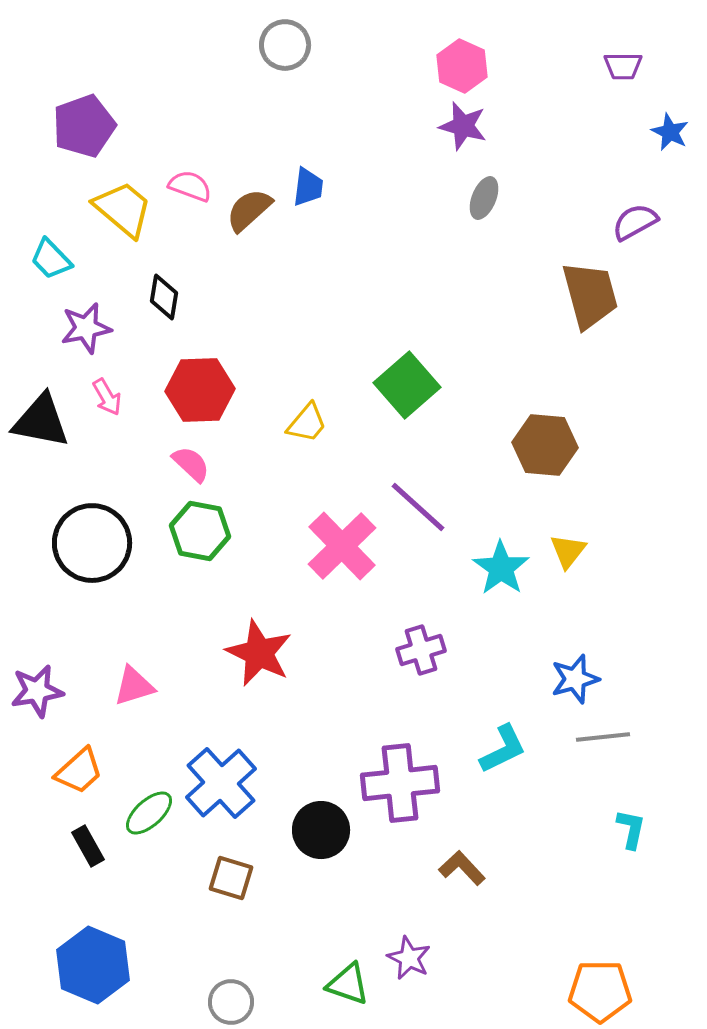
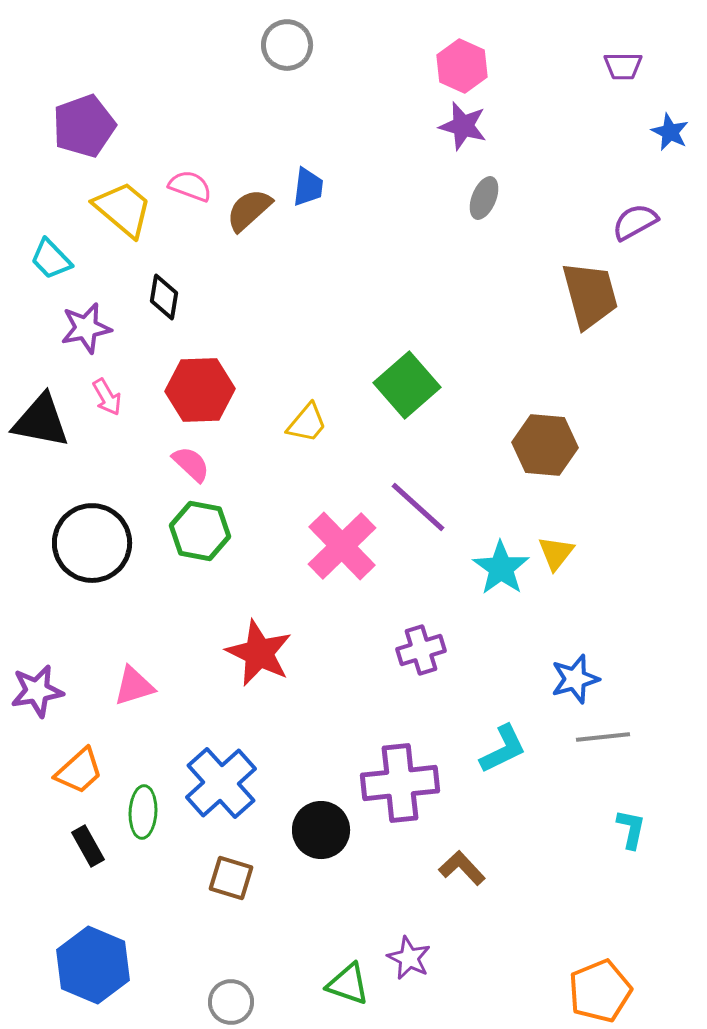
gray circle at (285, 45): moved 2 px right
yellow triangle at (568, 551): moved 12 px left, 2 px down
green ellipse at (149, 813): moved 6 px left, 1 px up; rotated 45 degrees counterclockwise
orange pentagon at (600, 991): rotated 22 degrees counterclockwise
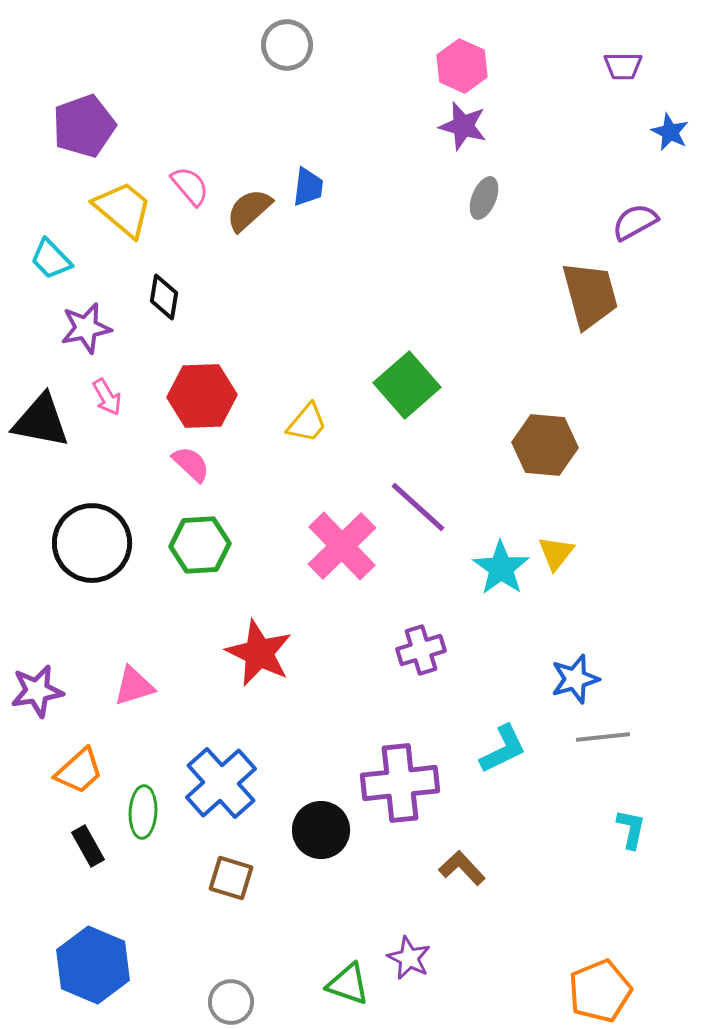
pink semicircle at (190, 186): rotated 30 degrees clockwise
red hexagon at (200, 390): moved 2 px right, 6 px down
green hexagon at (200, 531): moved 14 px down; rotated 14 degrees counterclockwise
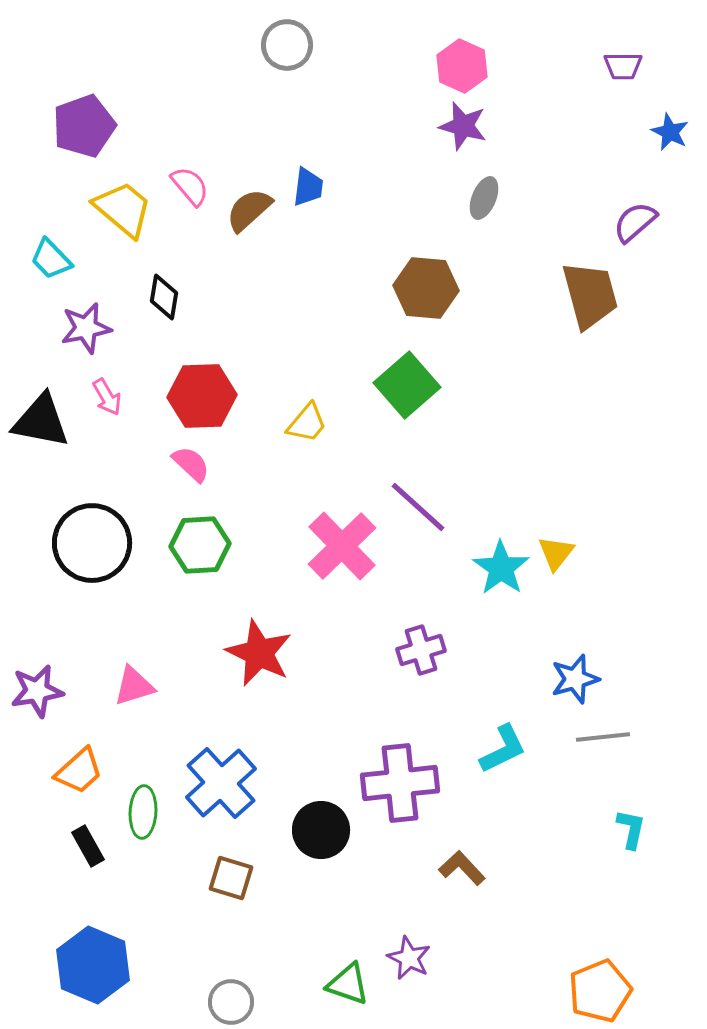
purple semicircle at (635, 222): rotated 12 degrees counterclockwise
brown hexagon at (545, 445): moved 119 px left, 157 px up
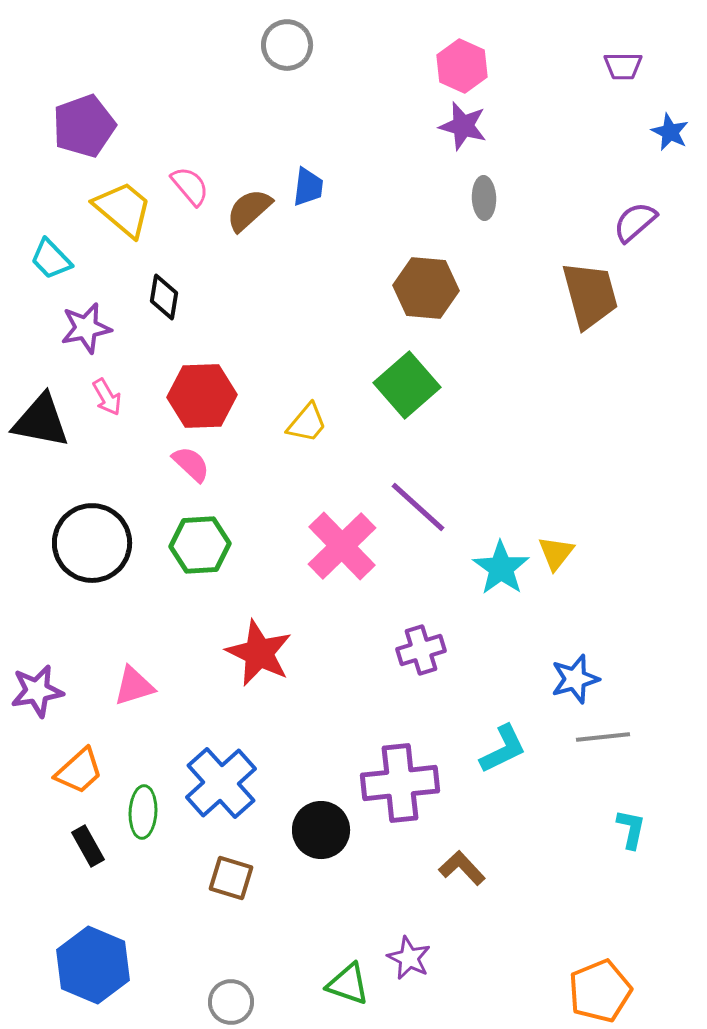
gray ellipse at (484, 198): rotated 24 degrees counterclockwise
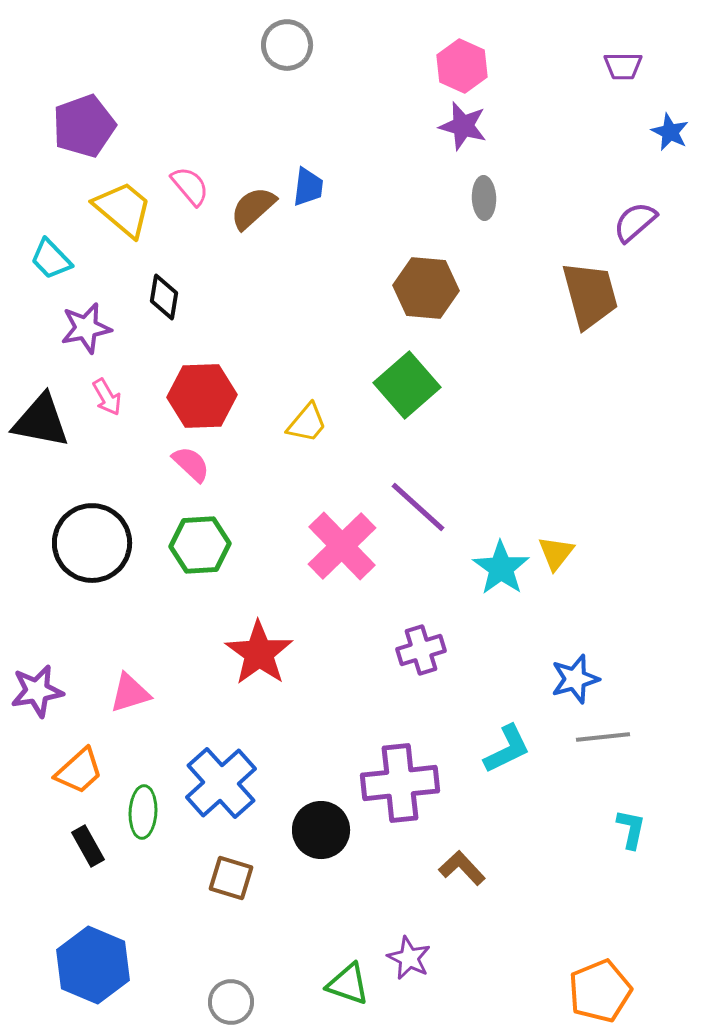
brown semicircle at (249, 210): moved 4 px right, 2 px up
red star at (259, 653): rotated 10 degrees clockwise
pink triangle at (134, 686): moved 4 px left, 7 px down
cyan L-shape at (503, 749): moved 4 px right
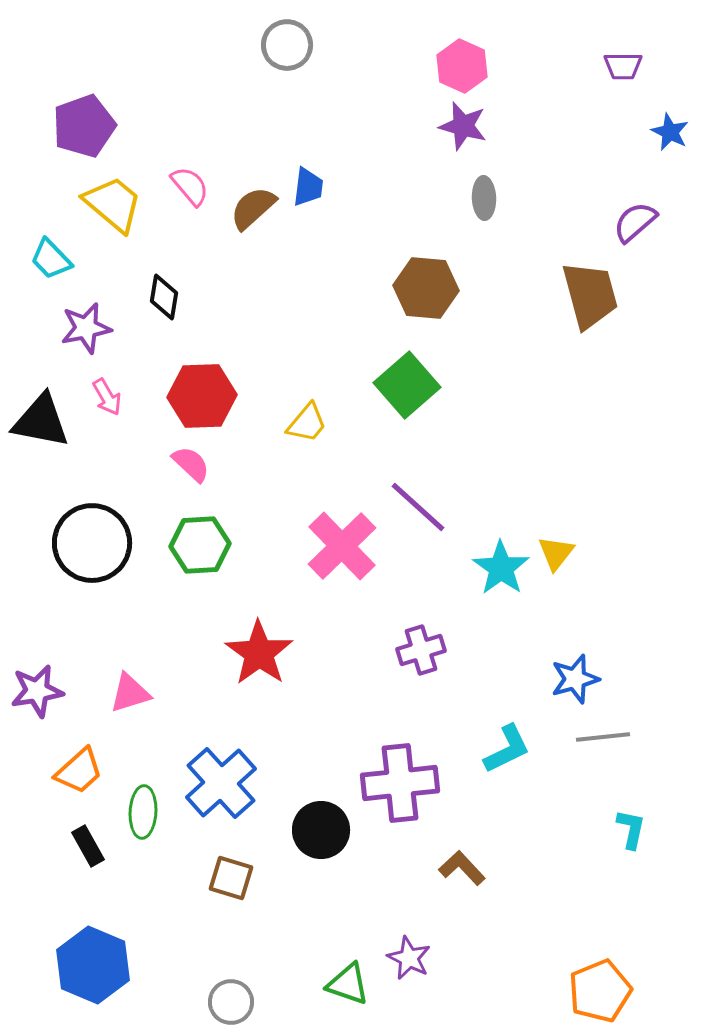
yellow trapezoid at (123, 209): moved 10 px left, 5 px up
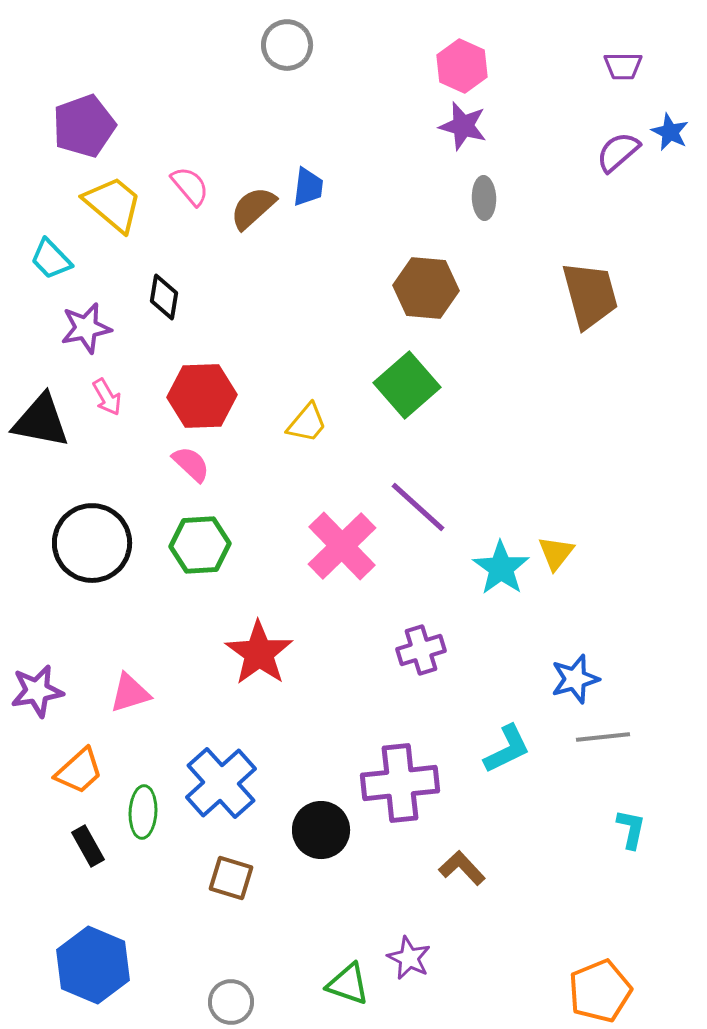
purple semicircle at (635, 222): moved 17 px left, 70 px up
